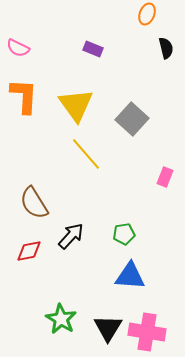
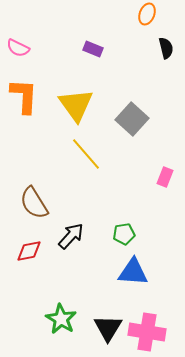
blue triangle: moved 3 px right, 4 px up
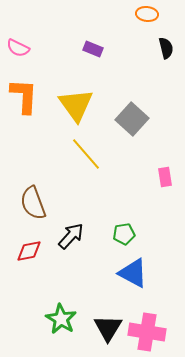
orange ellipse: rotated 75 degrees clockwise
pink rectangle: rotated 30 degrees counterclockwise
brown semicircle: moved 1 px left; rotated 12 degrees clockwise
blue triangle: moved 1 px down; rotated 24 degrees clockwise
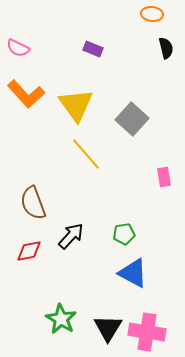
orange ellipse: moved 5 px right
orange L-shape: moved 2 px right, 2 px up; rotated 135 degrees clockwise
pink rectangle: moved 1 px left
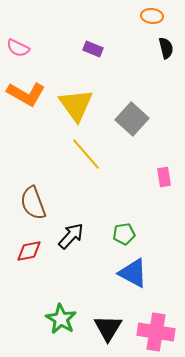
orange ellipse: moved 2 px down
orange L-shape: rotated 18 degrees counterclockwise
pink cross: moved 9 px right
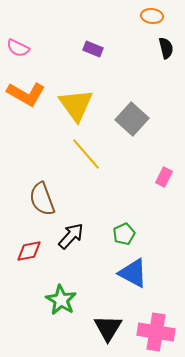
pink rectangle: rotated 36 degrees clockwise
brown semicircle: moved 9 px right, 4 px up
green pentagon: rotated 15 degrees counterclockwise
green star: moved 19 px up
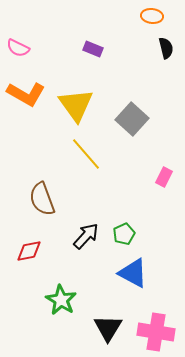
black arrow: moved 15 px right
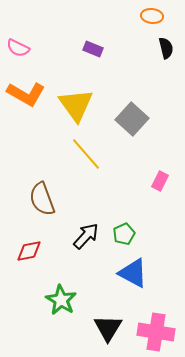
pink rectangle: moved 4 px left, 4 px down
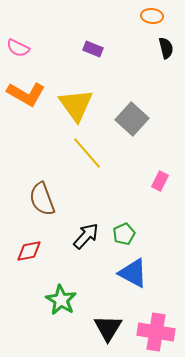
yellow line: moved 1 px right, 1 px up
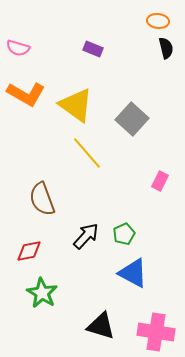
orange ellipse: moved 6 px right, 5 px down
pink semicircle: rotated 10 degrees counterclockwise
yellow triangle: rotated 18 degrees counterclockwise
green star: moved 19 px left, 7 px up
black triangle: moved 7 px left, 2 px up; rotated 44 degrees counterclockwise
